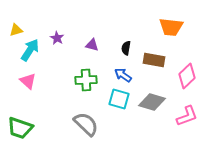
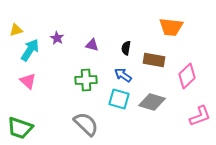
pink L-shape: moved 13 px right
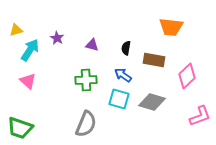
gray semicircle: rotated 68 degrees clockwise
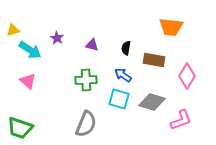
yellow triangle: moved 3 px left
cyan arrow: rotated 90 degrees clockwise
pink diamond: rotated 15 degrees counterclockwise
pink L-shape: moved 19 px left, 4 px down
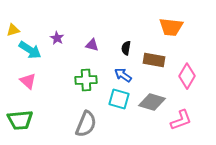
green trapezoid: moved 8 px up; rotated 24 degrees counterclockwise
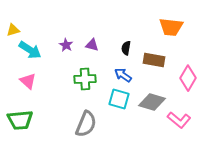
purple star: moved 9 px right, 7 px down
pink diamond: moved 1 px right, 2 px down
green cross: moved 1 px left, 1 px up
pink L-shape: moved 2 px left; rotated 60 degrees clockwise
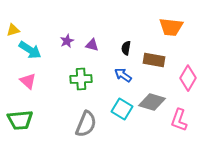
purple star: moved 1 px right, 4 px up; rotated 16 degrees clockwise
green cross: moved 4 px left
cyan square: moved 3 px right, 10 px down; rotated 15 degrees clockwise
pink L-shape: rotated 70 degrees clockwise
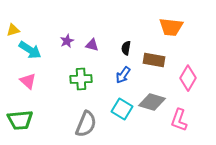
blue arrow: rotated 90 degrees counterclockwise
